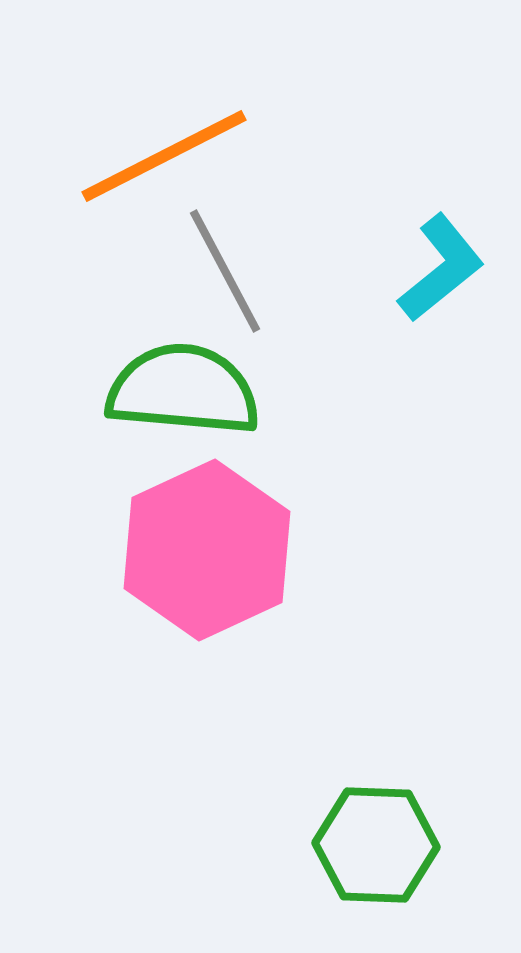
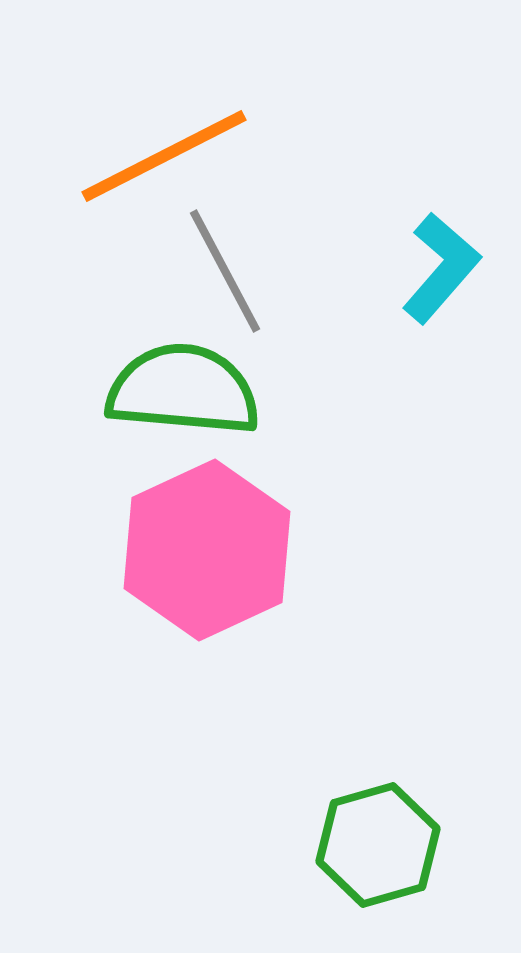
cyan L-shape: rotated 10 degrees counterclockwise
green hexagon: moved 2 px right; rotated 18 degrees counterclockwise
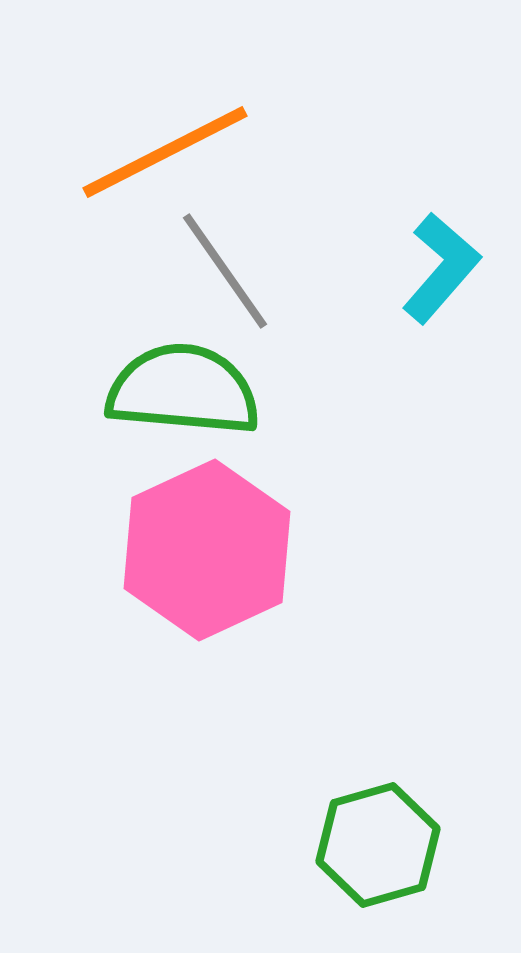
orange line: moved 1 px right, 4 px up
gray line: rotated 7 degrees counterclockwise
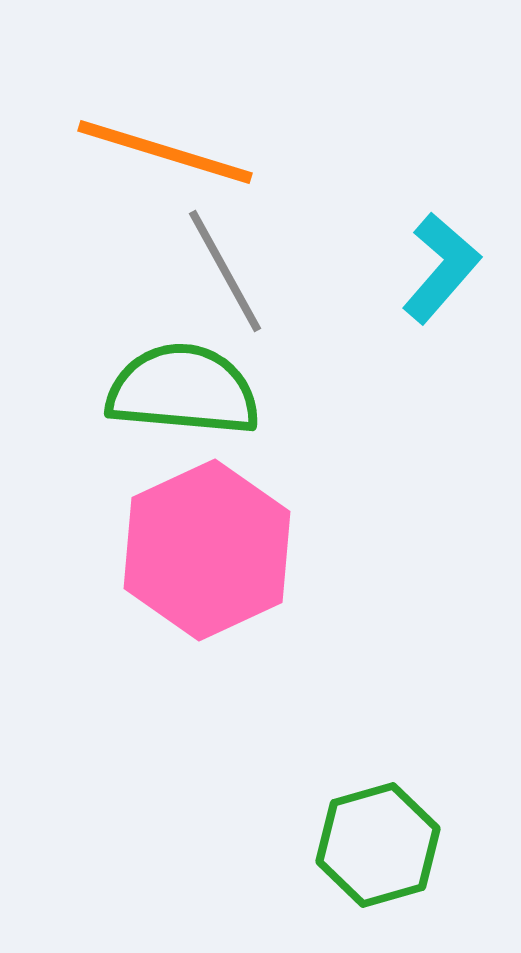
orange line: rotated 44 degrees clockwise
gray line: rotated 6 degrees clockwise
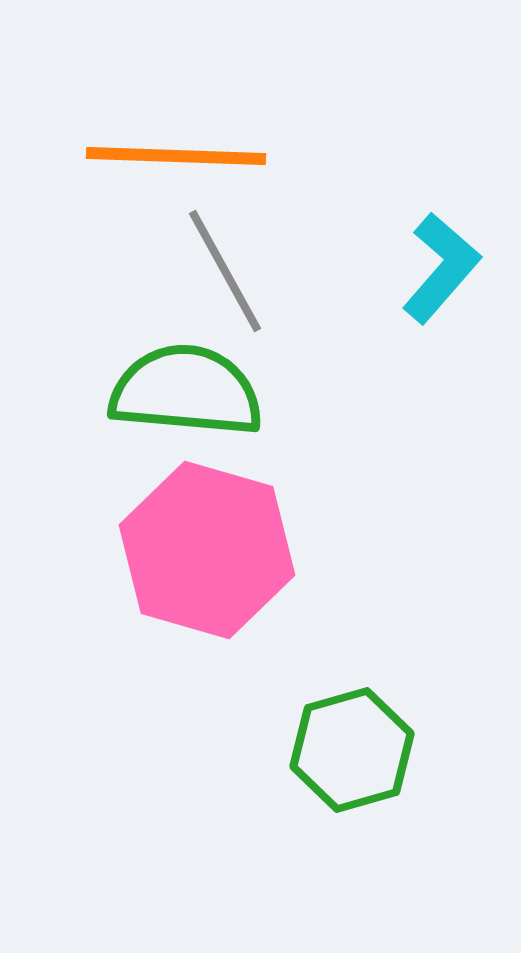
orange line: moved 11 px right, 4 px down; rotated 15 degrees counterclockwise
green semicircle: moved 3 px right, 1 px down
pink hexagon: rotated 19 degrees counterclockwise
green hexagon: moved 26 px left, 95 px up
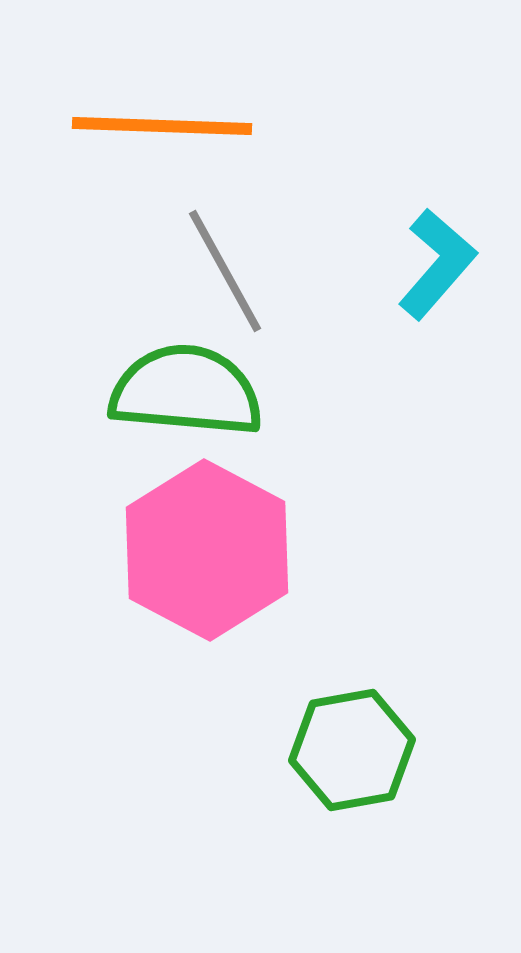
orange line: moved 14 px left, 30 px up
cyan L-shape: moved 4 px left, 4 px up
pink hexagon: rotated 12 degrees clockwise
green hexagon: rotated 6 degrees clockwise
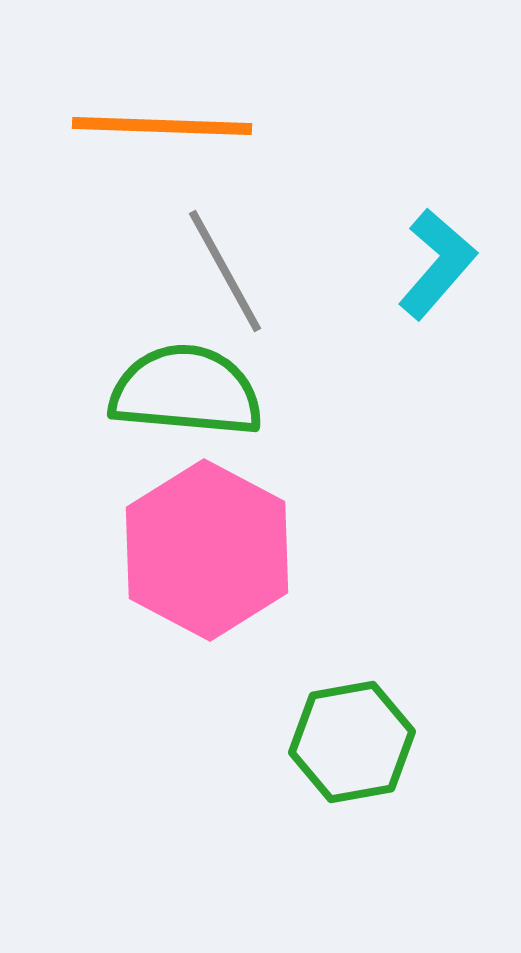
green hexagon: moved 8 px up
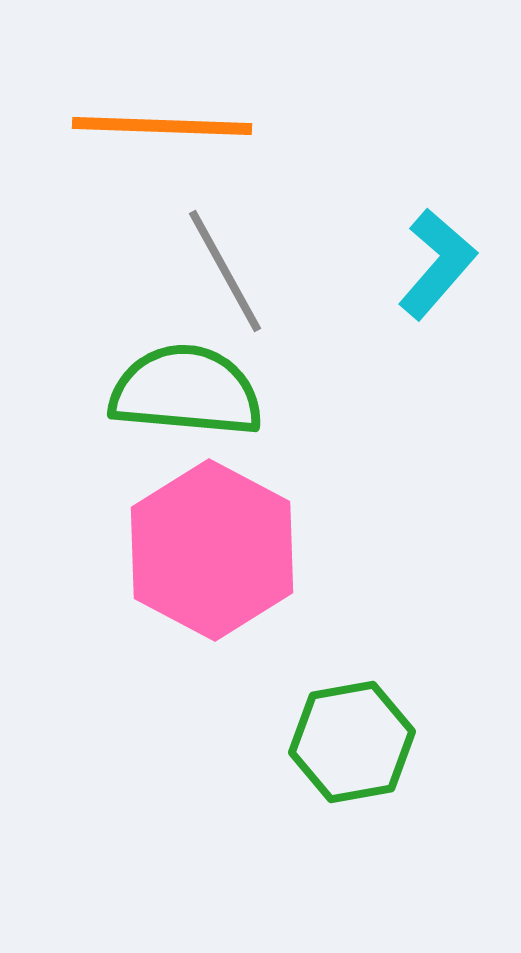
pink hexagon: moved 5 px right
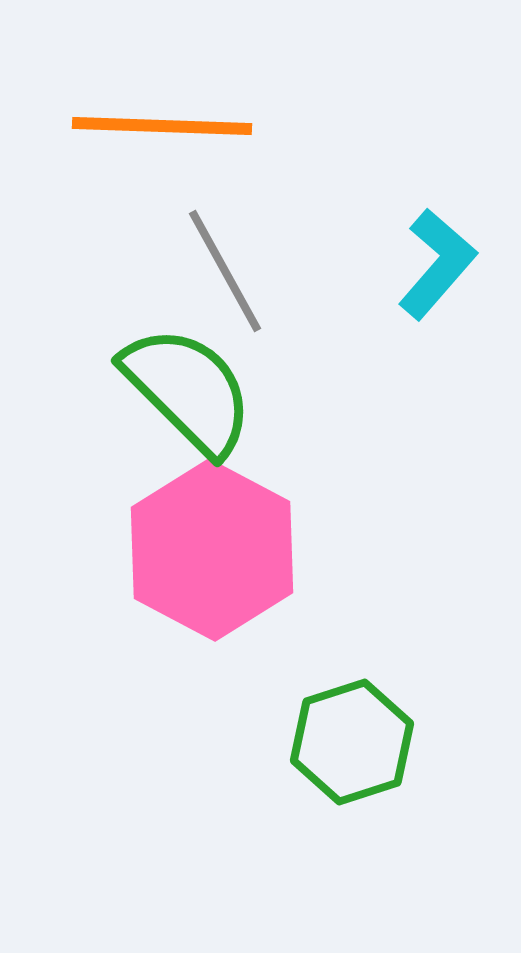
green semicircle: moved 2 px right, 1 px up; rotated 40 degrees clockwise
green hexagon: rotated 8 degrees counterclockwise
